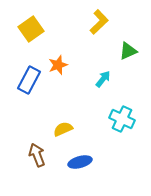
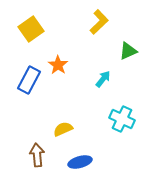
orange star: rotated 18 degrees counterclockwise
brown arrow: rotated 15 degrees clockwise
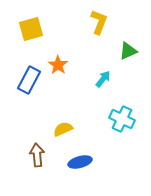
yellow L-shape: rotated 25 degrees counterclockwise
yellow square: rotated 20 degrees clockwise
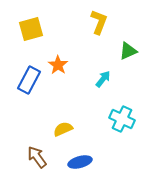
brown arrow: moved 2 px down; rotated 30 degrees counterclockwise
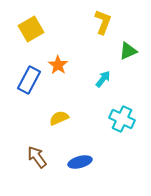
yellow L-shape: moved 4 px right
yellow square: rotated 15 degrees counterclockwise
yellow semicircle: moved 4 px left, 11 px up
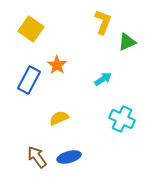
yellow square: rotated 25 degrees counterclockwise
green triangle: moved 1 px left, 9 px up
orange star: moved 1 px left
cyan arrow: rotated 18 degrees clockwise
blue ellipse: moved 11 px left, 5 px up
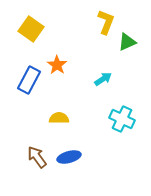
yellow L-shape: moved 3 px right
yellow semicircle: rotated 24 degrees clockwise
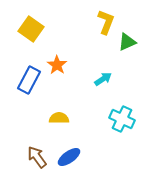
blue ellipse: rotated 20 degrees counterclockwise
